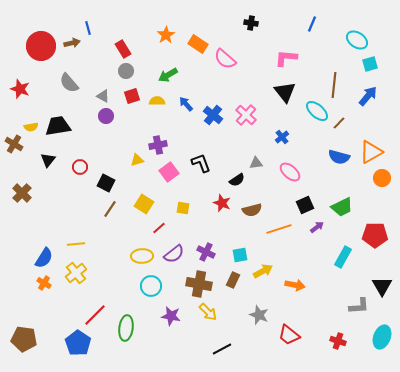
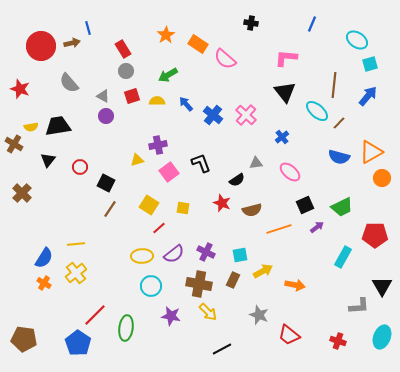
yellow square at (144, 204): moved 5 px right, 1 px down
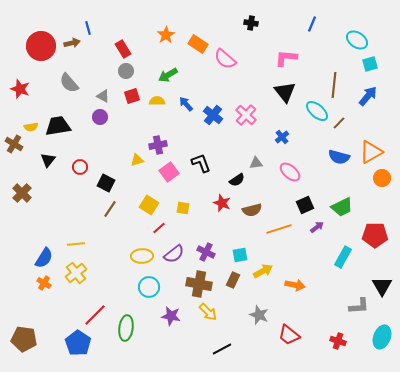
purple circle at (106, 116): moved 6 px left, 1 px down
cyan circle at (151, 286): moved 2 px left, 1 px down
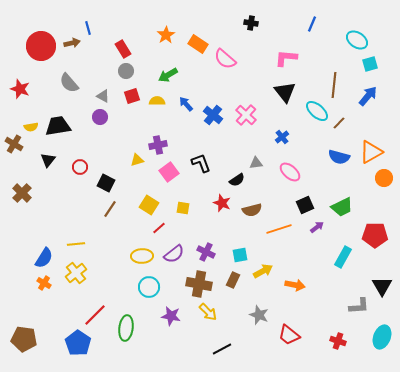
orange circle at (382, 178): moved 2 px right
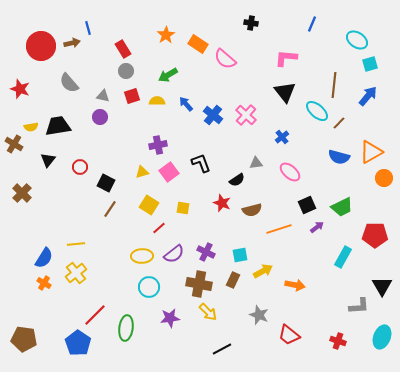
gray triangle at (103, 96): rotated 16 degrees counterclockwise
yellow triangle at (137, 160): moved 5 px right, 12 px down
black square at (305, 205): moved 2 px right
purple star at (171, 316): moved 1 px left, 2 px down; rotated 18 degrees counterclockwise
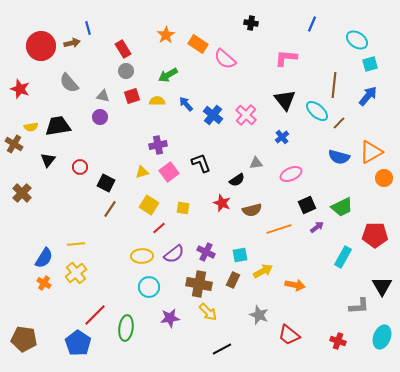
black triangle at (285, 92): moved 8 px down
pink ellipse at (290, 172): moved 1 px right, 2 px down; rotated 65 degrees counterclockwise
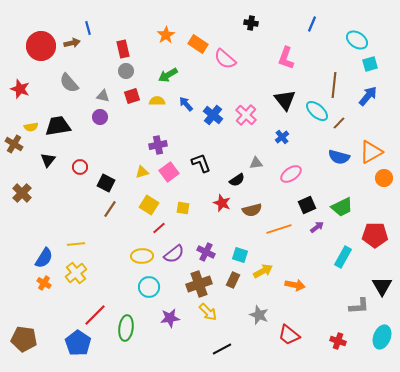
red rectangle at (123, 49): rotated 18 degrees clockwise
pink L-shape at (286, 58): rotated 75 degrees counterclockwise
pink ellipse at (291, 174): rotated 10 degrees counterclockwise
cyan square at (240, 255): rotated 28 degrees clockwise
brown cross at (199, 284): rotated 30 degrees counterclockwise
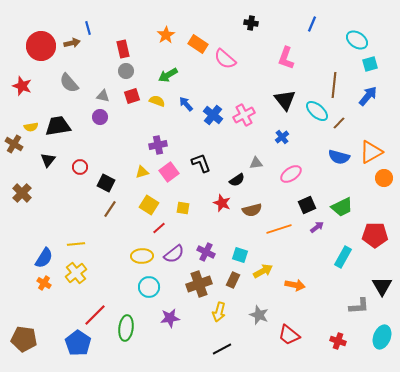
red star at (20, 89): moved 2 px right, 3 px up
yellow semicircle at (157, 101): rotated 21 degrees clockwise
pink cross at (246, 115): moved 2 px left; rotated 20 degrees clockwise
yellow arrow at (208, 312): moved 11 px right; rotated 60 degrees clockwise
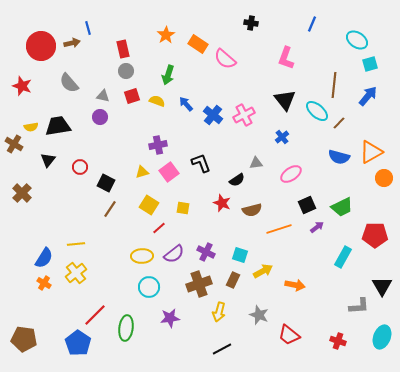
green arrow at (168, 75): rotated 42 degrees counterclockwise
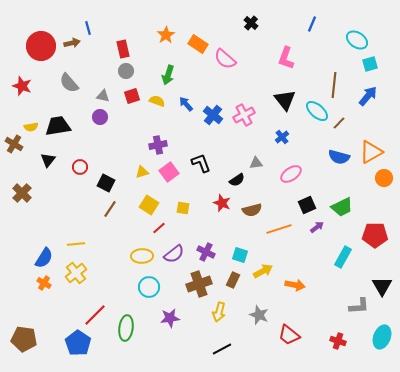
black cross at (251, 23): rotated 32 degrees clockwise
